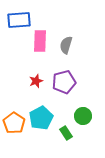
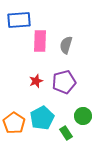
cyan pentagon: moved 1 px right
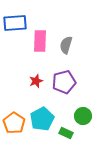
blue rectangle: moved 4 px left, 3 px down
cyan pentagon: moved 1 px down
green rectangle: rotated 32 degrees counterclockwise
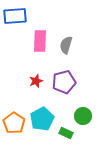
blue rectangle: moved 7 px up
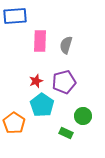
cyan pentagon: moved 14 px up; rotated 10 degrees counterclockwise
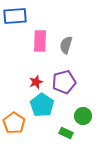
red star: moved 1 px down
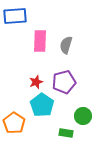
green rectangle: rotated 16 degrees counterclockwise
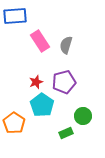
pink rectangle: rotated 35 degrees counterclockwise
green rectangle: rotated 32 degrees counterclockwise
